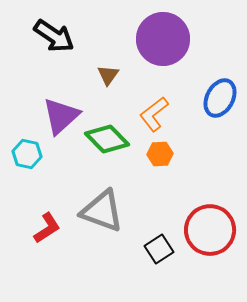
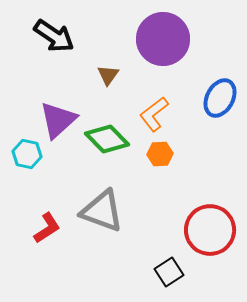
purple triangle: moved 3 px left, 4 px down
black square: moved 10 px right, 23 px down
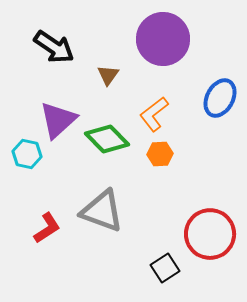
black arrow: moved 11 px down
red circle: moved 4 px down
black square: moved 4 px left, 4 px up
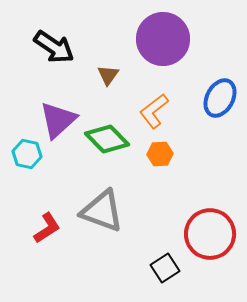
orange L-shape: moved 3 px up
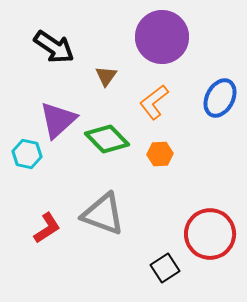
purple circle: moved 1 px left, 2 px up
brown triangle: moved 2 px left, 1 px down
orange L-shape: moved 9 px up
gray triangle: moved 1 px right, 3 px down
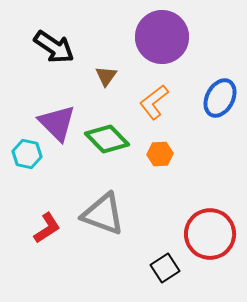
purple triangle: moved 1 px left, 3 px down; rotated 33 degrees counterclockwise
